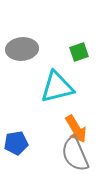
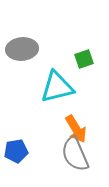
green square: moved 5 px right, 7 px down
blue pentagon: moved 8 px down
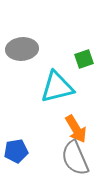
gray semicircle: moved 4 px down
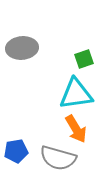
gray ellipse: moved 1 px up
cyan triangle: moved 19 px right, 7 px down; rotated 6 degrees clockwise
gray semicircle: moved 17 px left; rotated 51 degrees counterclockwise
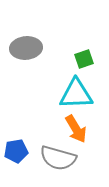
gray ellipse: moved 4 px right
cyan triangle: rotated 6 degrees clockwise
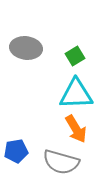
gray ellipse: rotated 12 degrees clockwise
green square: moved 9 px left, 3 px up; rotated 12 degrees counterclockwise
gray semicircle: moved 3 px right, 4 px down
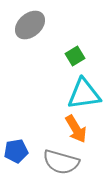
gray ellipse: moved 4 px right, 23 px up; rotated 48 degrees counterclockwise
cyan triangle: moved 8 px right; rotated 6 degrees counterclockwise
